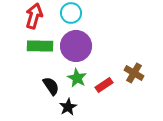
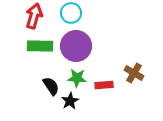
green star: rotated 24 degrees counterclockwise
red rectangle: rotated 30 degrees clockwise
black star: moved 2 px right, 6 px up
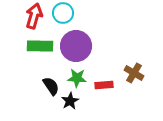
cyan circle: moved 8 px left
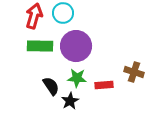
brown cross: moved 1 px up; rotated 12 degrees counterclockwise
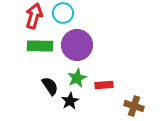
purple circle: moved 1 px right, 1 px up
brown cross: moved 34 px down
green star: rotated 30 degrees counterclockwise
black semicircle: moved 1 px left
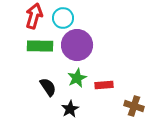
cyan circle: moved 5 px down
black semicircle: moved 2 px left, 1 px down
black star: moved 8 px down
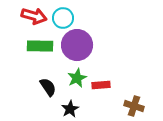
red arrow: rotated 90 degrees clockwise
red rectangle: moved 3 px left
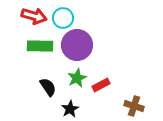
red rectangle: rotated 24 degrees counterclockwise
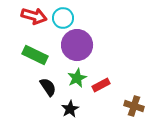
green rectangle: moved 5 px left, 9 px down; rotated 25 degrees clockwise
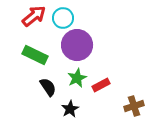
red arrow: rotated 55 degrees counterclockwise
brown cross: rotated 36 degrees counterclockwise
